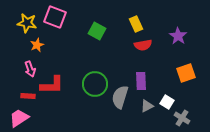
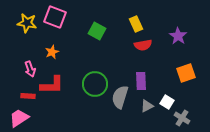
orange star: moved 15 px right, 7 px down
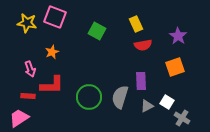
orange square: moved 11 px left, 6 px up
green circle: moved 6 px left, 13 px down
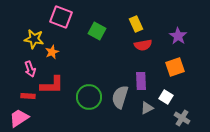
pink square: moved 6 px right
yellow star: moved 7 px right, 16 px down
white square: moved 1 px left, 5 px up
gray triangle: moved 2 px down
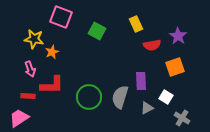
red semicircle: moved 9 px right
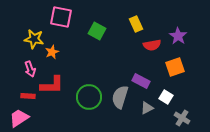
pink square: rotated 10 degrees counterclockwise
purple rectangle: rotated 60 degrees counterclockwise
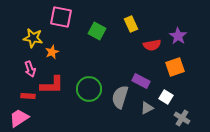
yellow rectangle: moved 5 px left
yellow star: moved 1 px left, 1 px up
green circle: moved 8 px up
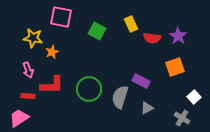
red semicircle: moved 7 px up; rotated 18 degrees clockwise
pink arrow: moved 2 px left, 1 px down
white square: moved 28 px right; rotated 16 degrees clockwise
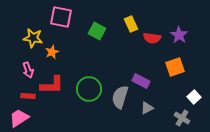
purple star: moved 1 px right, 1 px up
